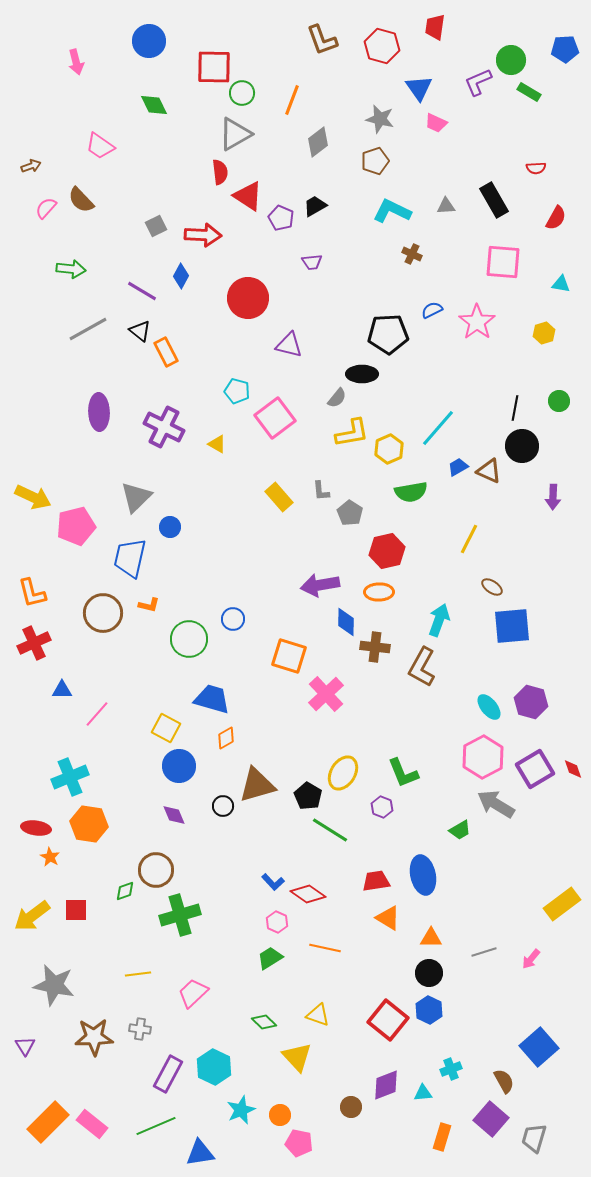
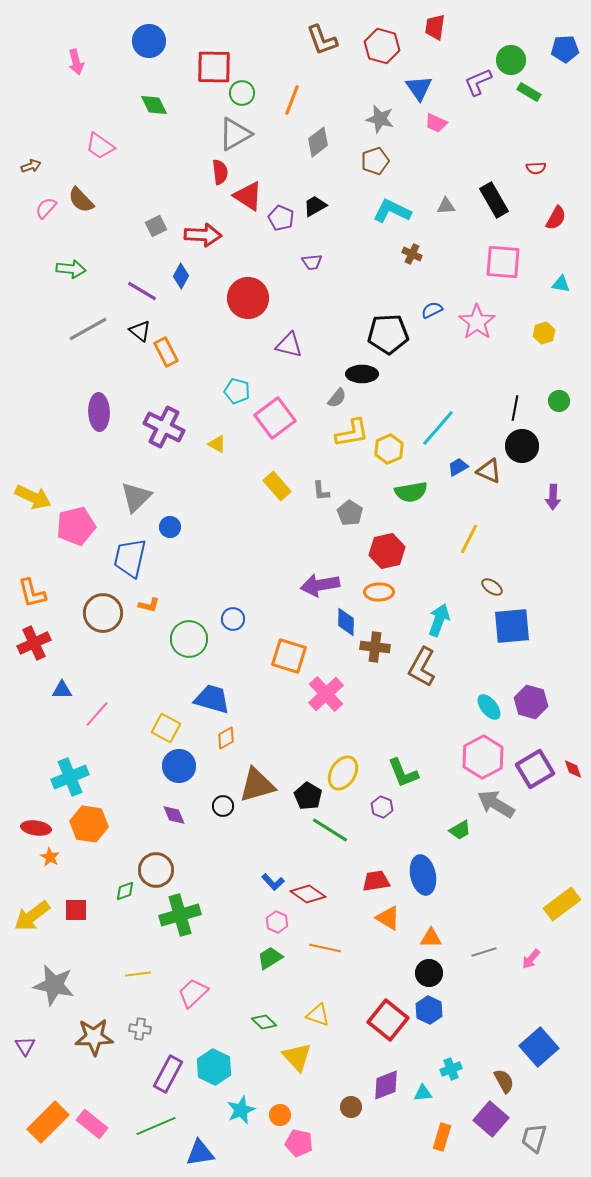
yellow rectangle at (279, 497): moved 2 px left, 11 px up
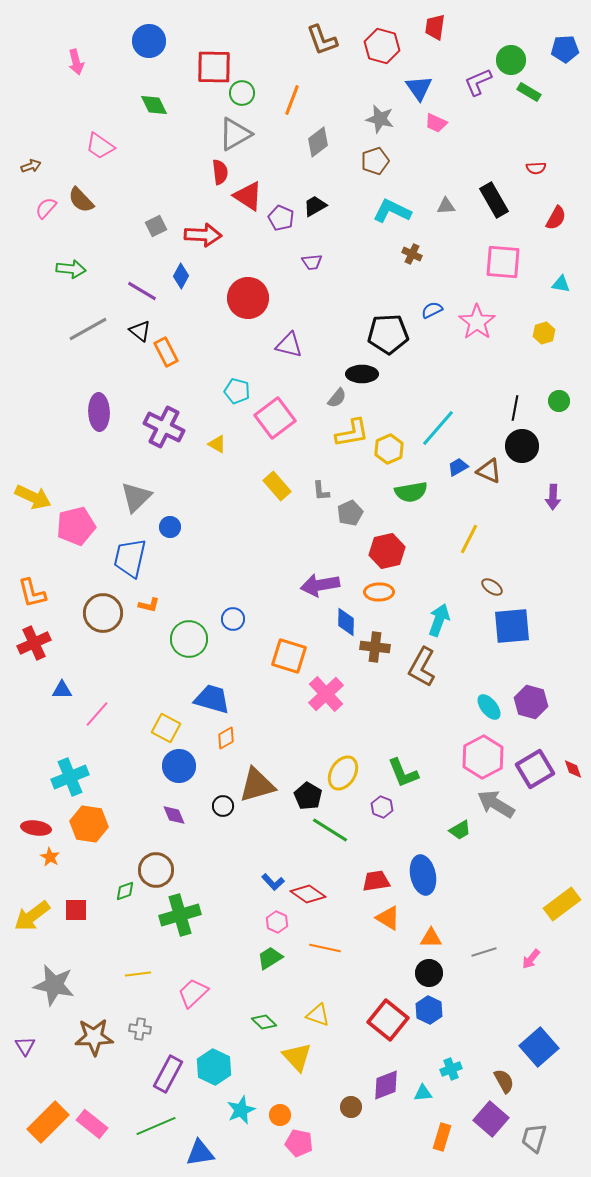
gray pentagon at (350, 513): rotated 15 degrees clockwise
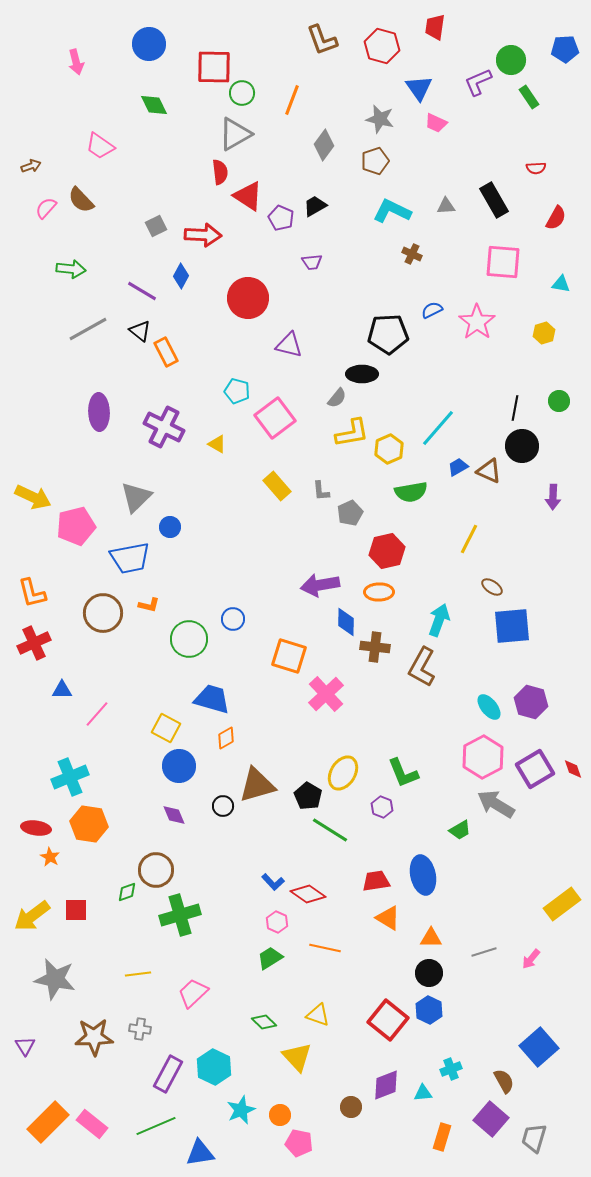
blue circle at (149, 41): moved 3 px down
green rectangle at (529, 92): moved 5 px down; rotated 25 degrees clockwise
gray diamond at (318, 142): moved 6 px right, 3 px down; rotated 16 degrees counterclockwise
blue trapezoid at (130, 558): rotated 114 degrees counterclockwise
green diamond at (125, 891): moved 2 px right, 1 px down
gray star at (54, 985): moved 1 px right, 6 px up
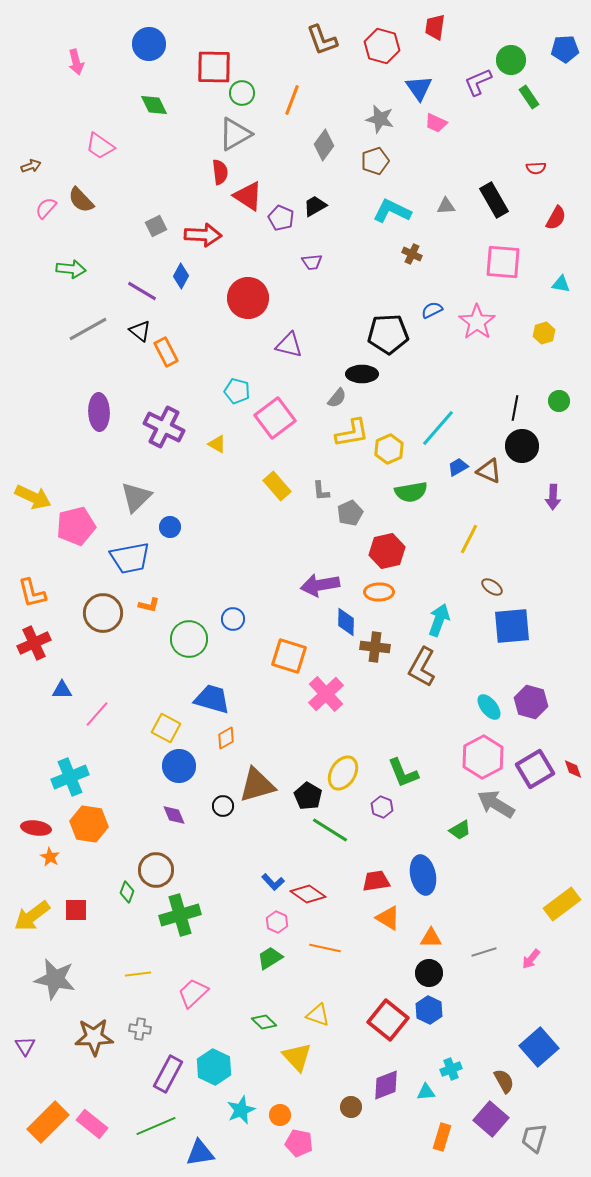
green diamond at (127, 892): rotated 50 degrees counterclockwise
cyan triangle at (423, 1093): moved 3 px right, 1 px up
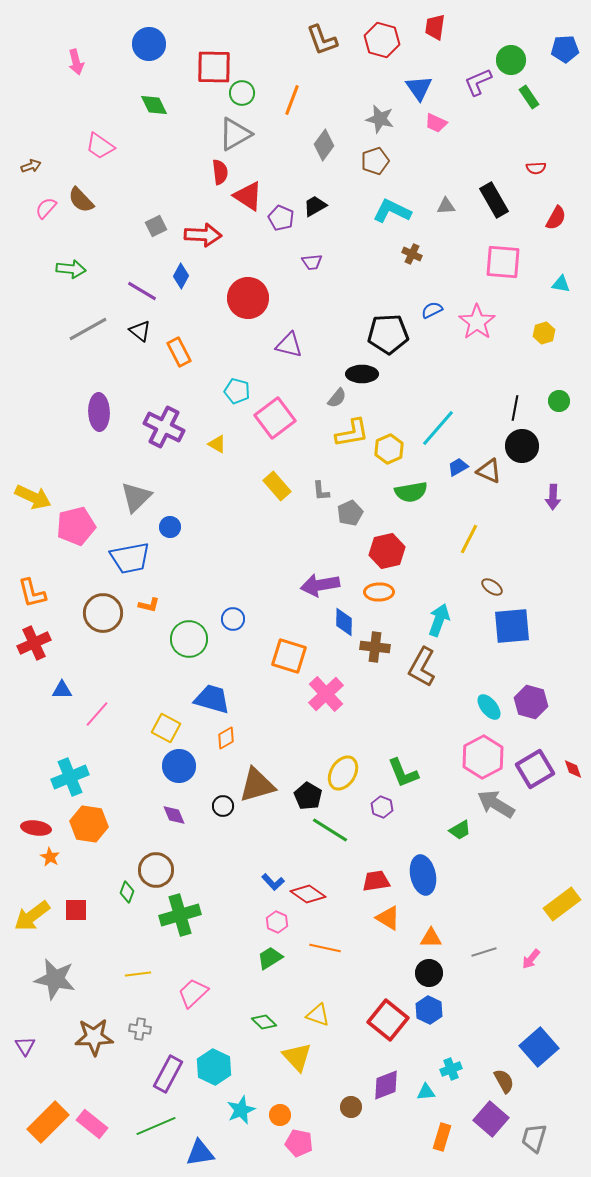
red hexagon at (382, 46): moved 6 px up
orange rectangle at (166, 352): moved 13 px right
blue diamond at (346, 622): moved 2 px left
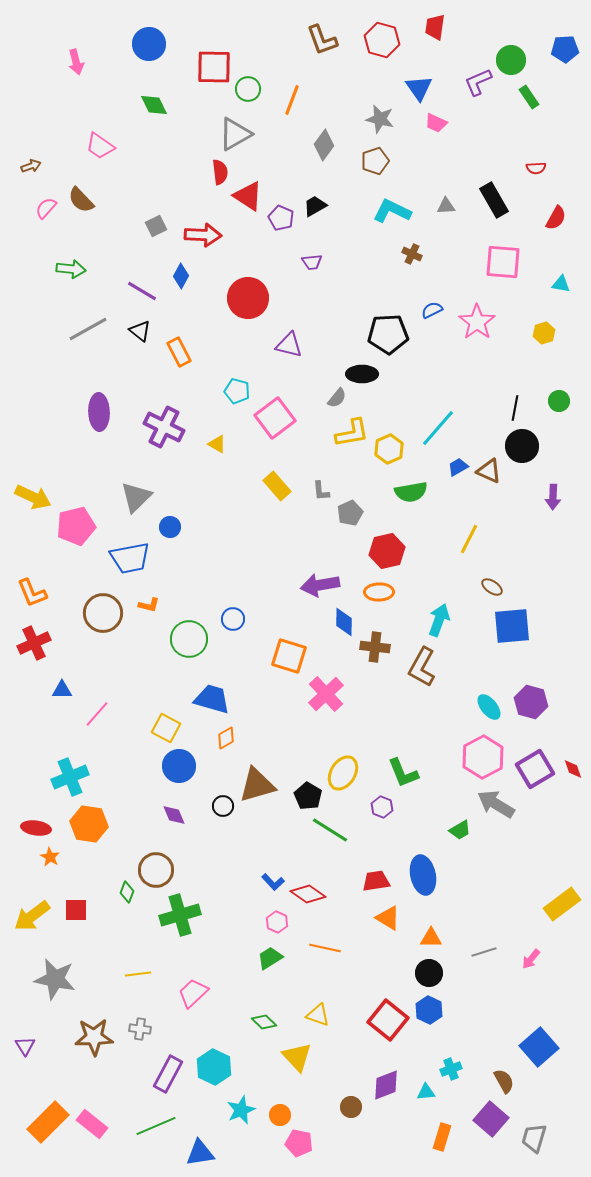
green circle at (242, 93): moved 6 px right, 4 px up
orange L-shape at (32, 593): rotated 8 degrees counterclockwise
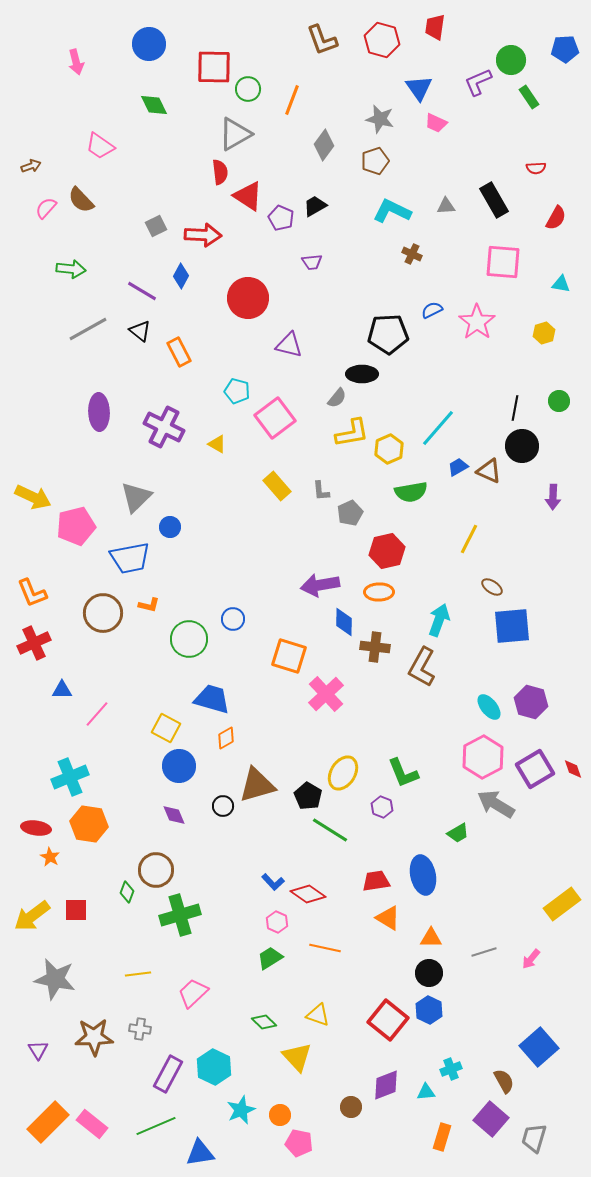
green trapezoid at (460, 830): moved 2 px left, 3 px down
purple triangle at (25, 1046): moved 13 px right, 4 px down
